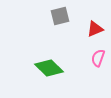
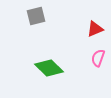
gray square: moved 24 px left
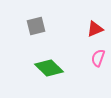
gray square: moved 10 px down
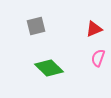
red triangle: moved 1 px left
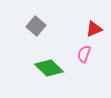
gray square: rotated 36 degrees counterclockwise
pink semicircle: moved 14 px left, 4 px up
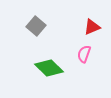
red triangle: moved 2 px left, 2 px up
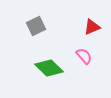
gray square: rotated 24 degrees clockwise
pink semicircle: moved 2 px down; rotated 120 degrees clockwise
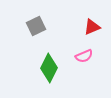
pink semicircle: rotated 108 degrees clockwise
green diamond: rotated 72 degrees clockwise
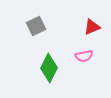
pink semicircle: rotated 12 degrees clockwise
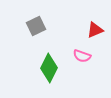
red triangle: moved 3 px right, 3 px down
pink semicircle: moved 2 px left; rotated 30 degrees clockwise
